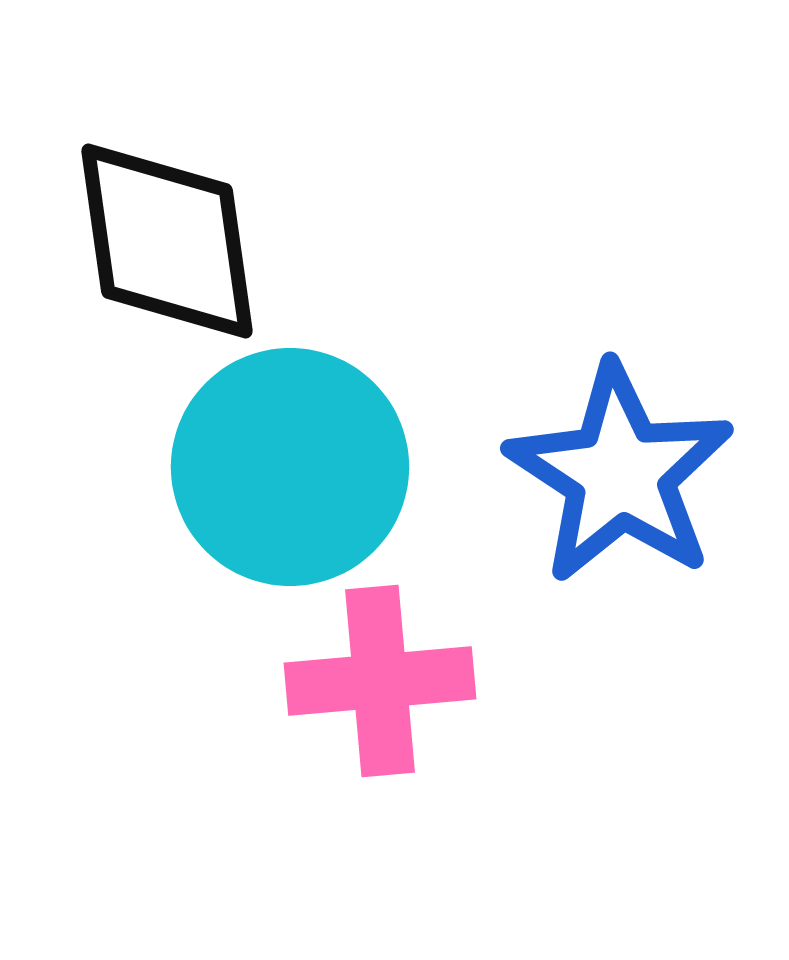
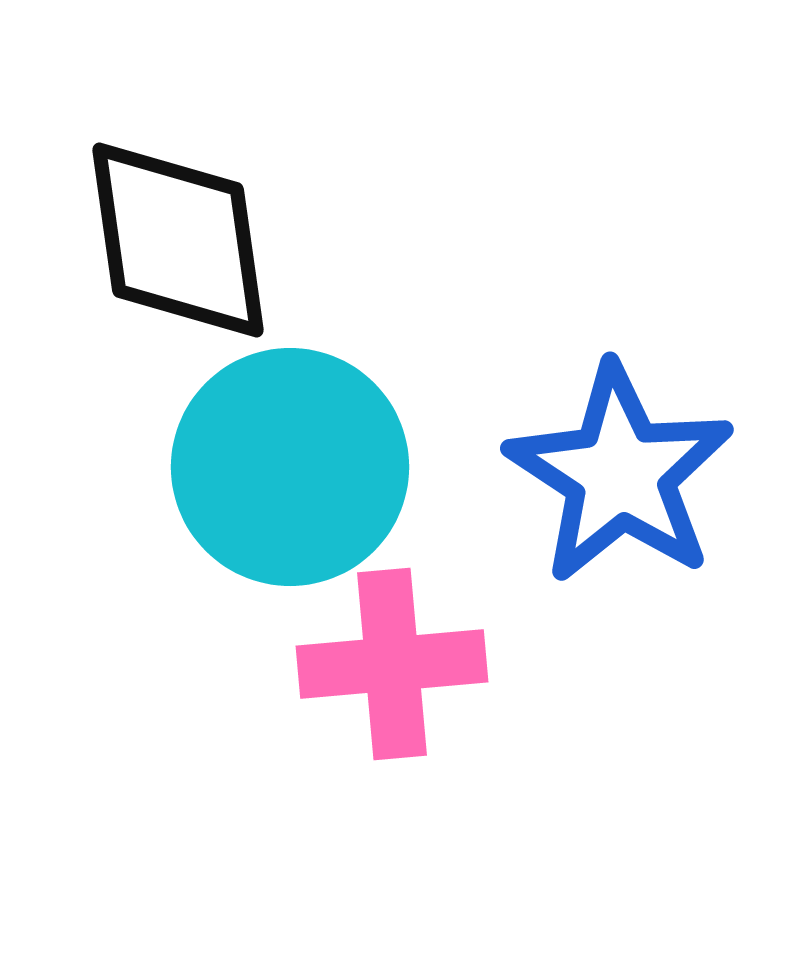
black diamond: moved 11 px right, 1 px up
pink cross: moved 12 px right, 17 px up
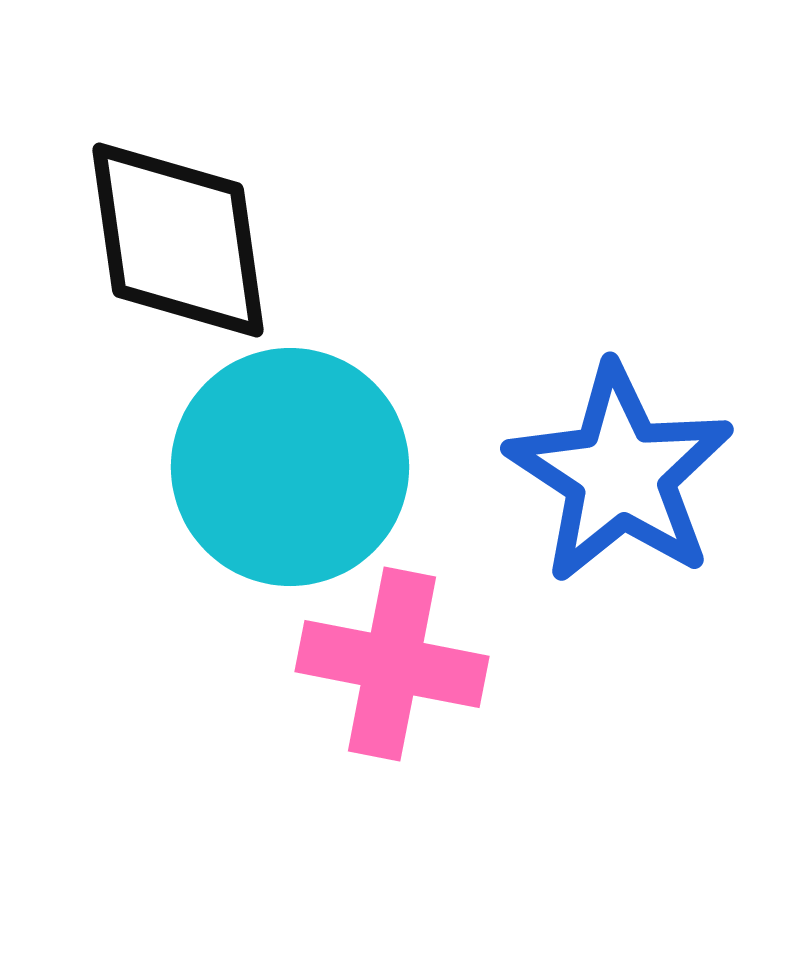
pink cross: rotated 16 degrees clockwise
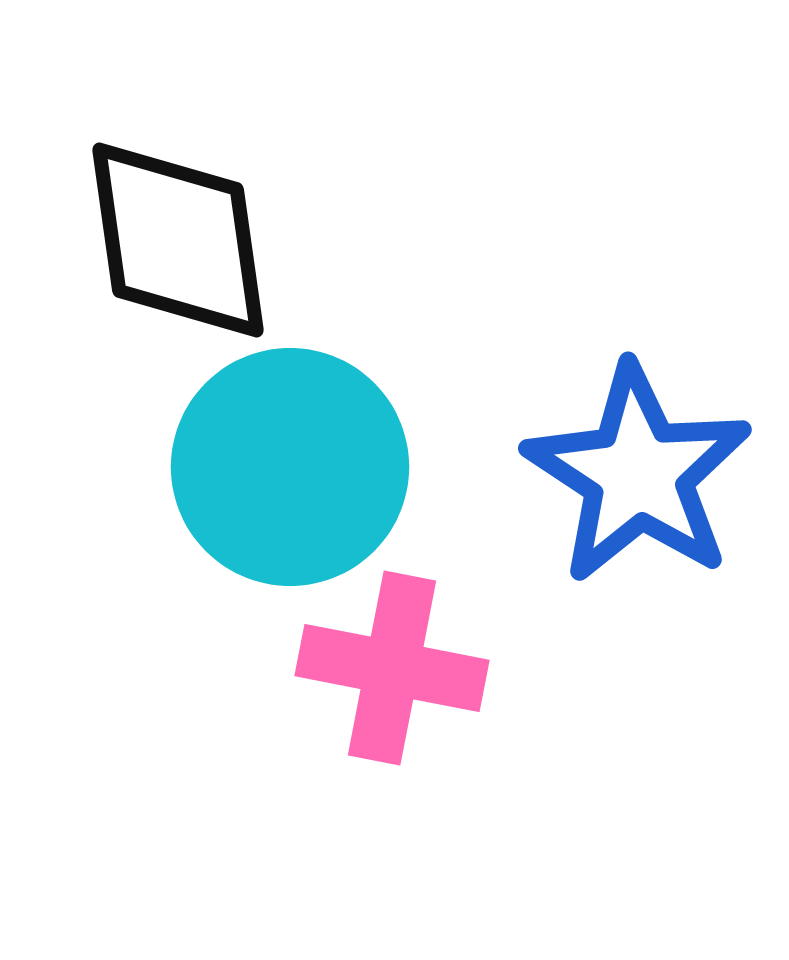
blue star: moved 18 px right
pink cross: moved 4 px down
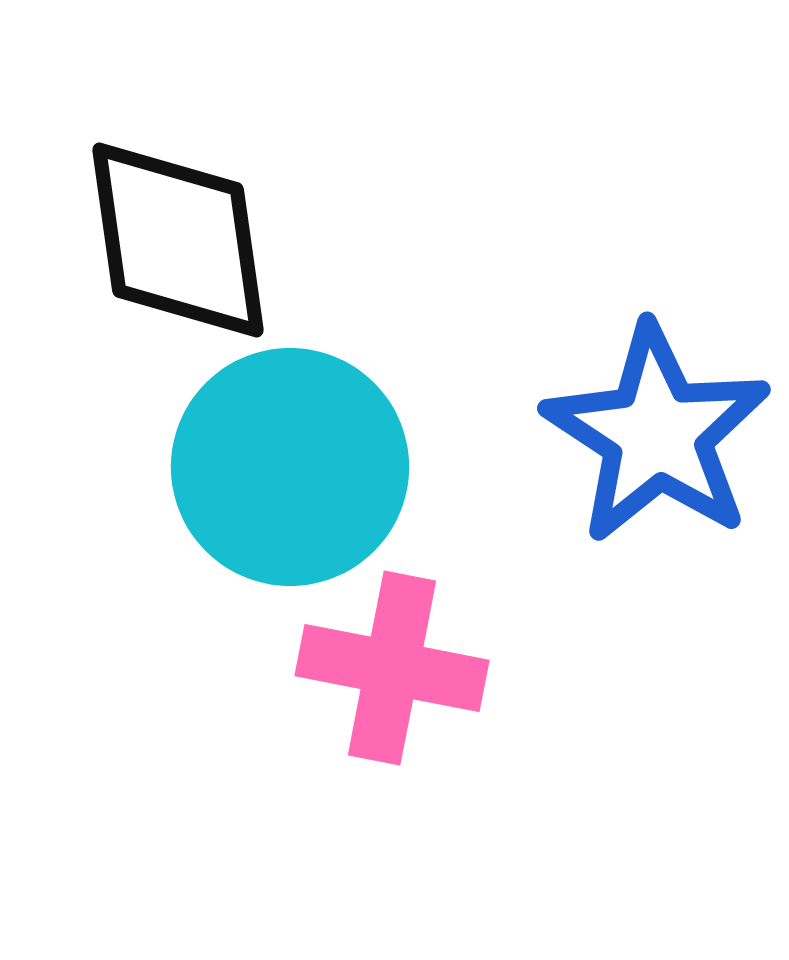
blue star: moved 19 px right, 40 px up
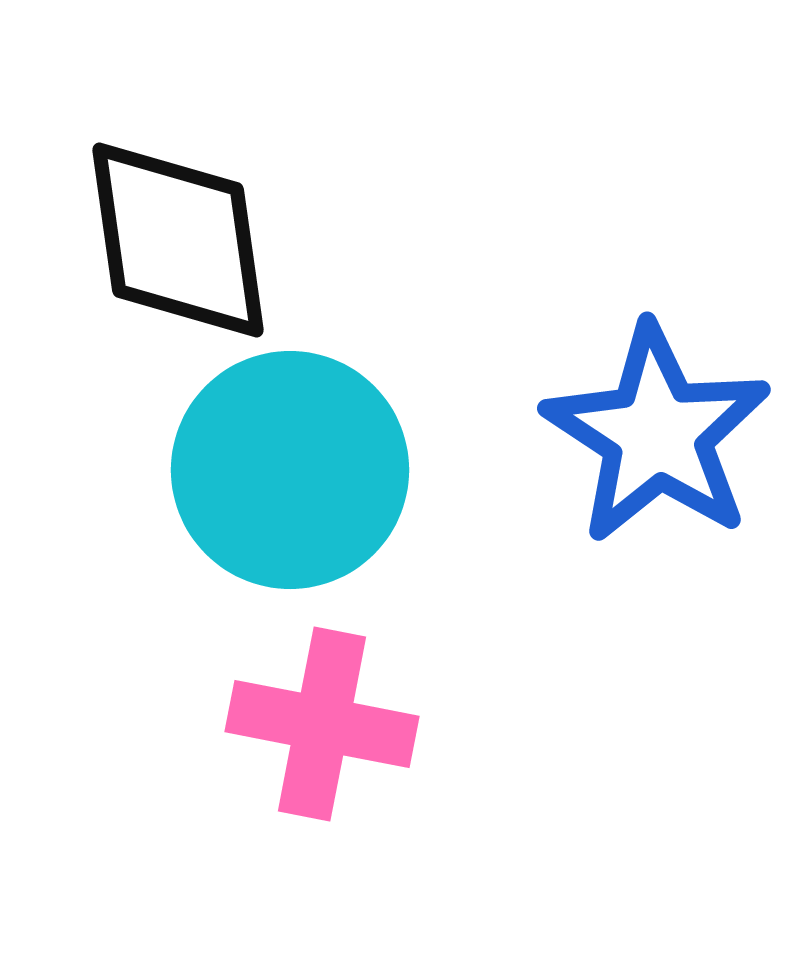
cyan circle: moved 3 px down
pink cross: moved 70 px left, 56 px down
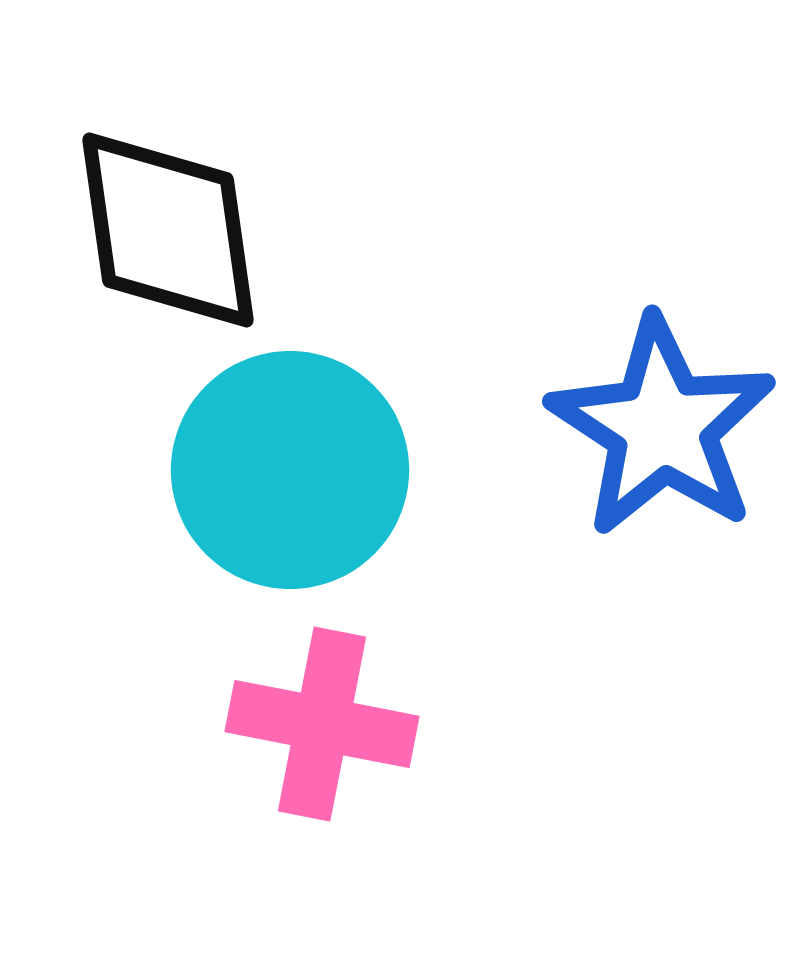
black diamond: moved 10 px left, 10 px up
blue star: moved 5 px right, 7 px up
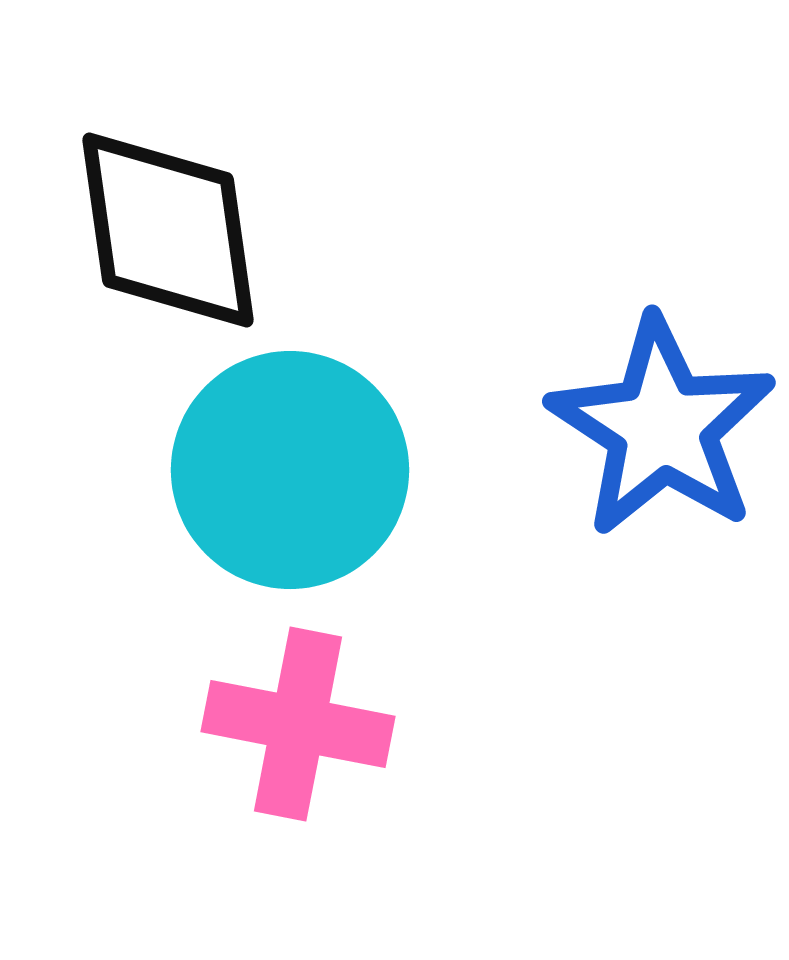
pink cross: moved 24 px left
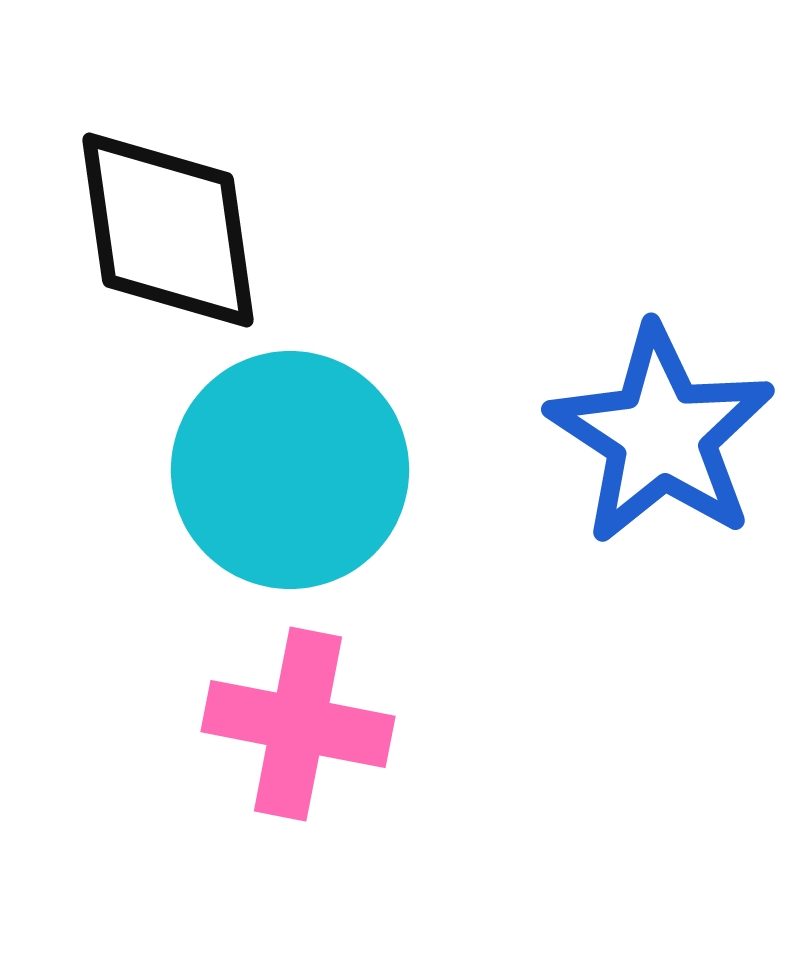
blue star: moved 1 px left, 8 px down
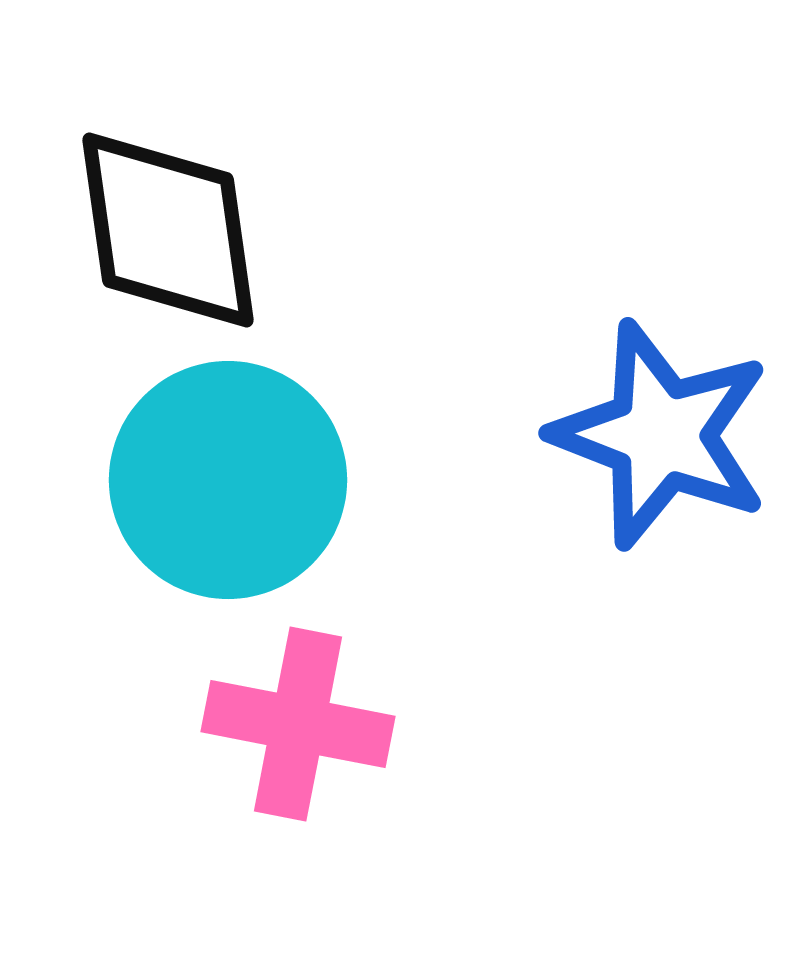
blue star: rotated 12 degrees counterclockwise
cyan circle: moved 62 px left, 10 px down
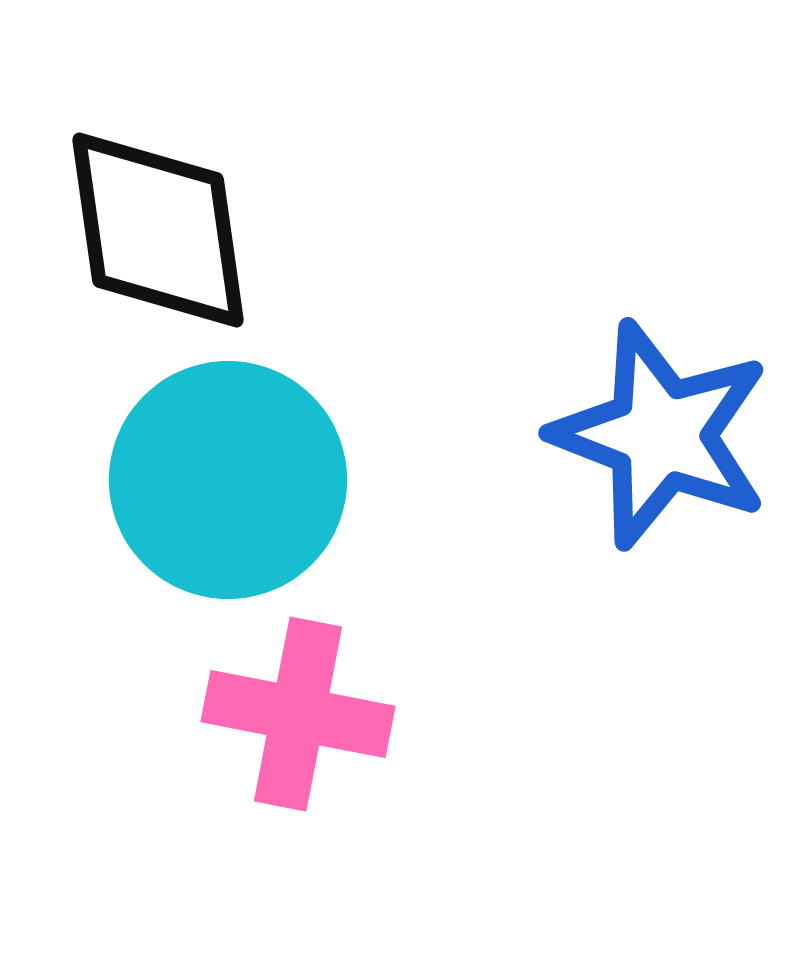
black diamond: moved 10 px left
pink cross: moved 10 px up
